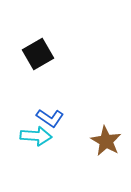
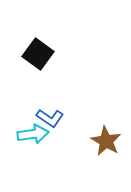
black square: rotated 24 degrees counterclockwise
cyan arrow: moved 3 px left, 2 px up; rotated 12 degrees counterclockwise
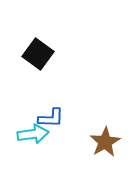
blue L-shape: moved 1 px right; rotated 32 degrees counterclockwise
brown star: moved 1 px left, 1 px down; rotated 12 degrees clockwise
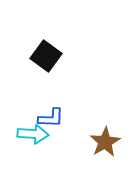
black square: moved 8 px right, 2 px down
cyan arrow: rotated 12 degrees clockwise
